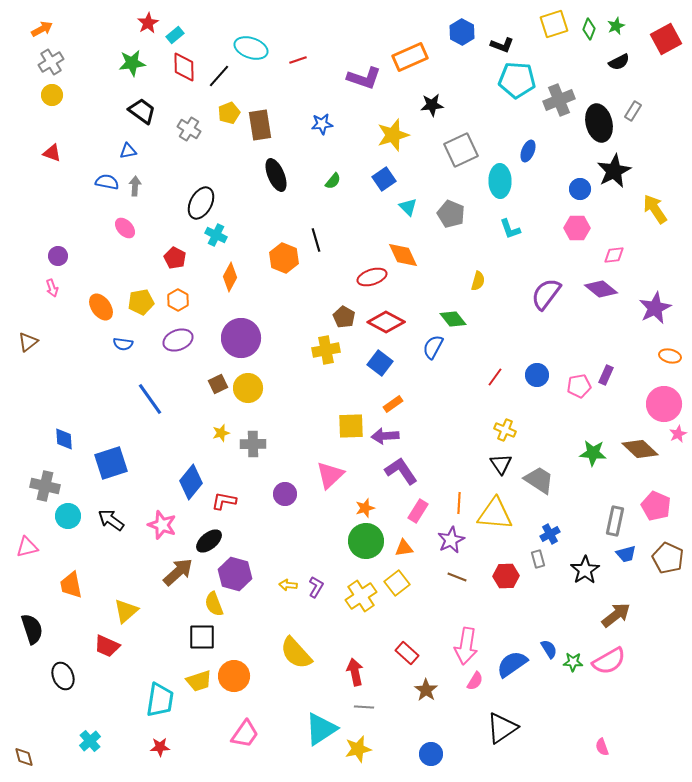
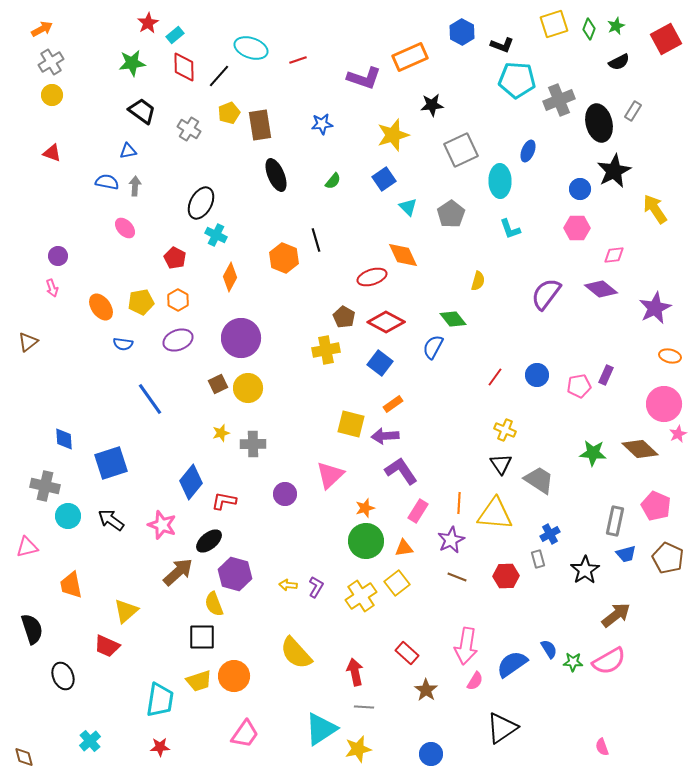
gray pentagon at (451, 214): rotated 16 degrees clockwise
yellow square at (351, 426): moved 2 px up; rotated 16 degrees clockwise
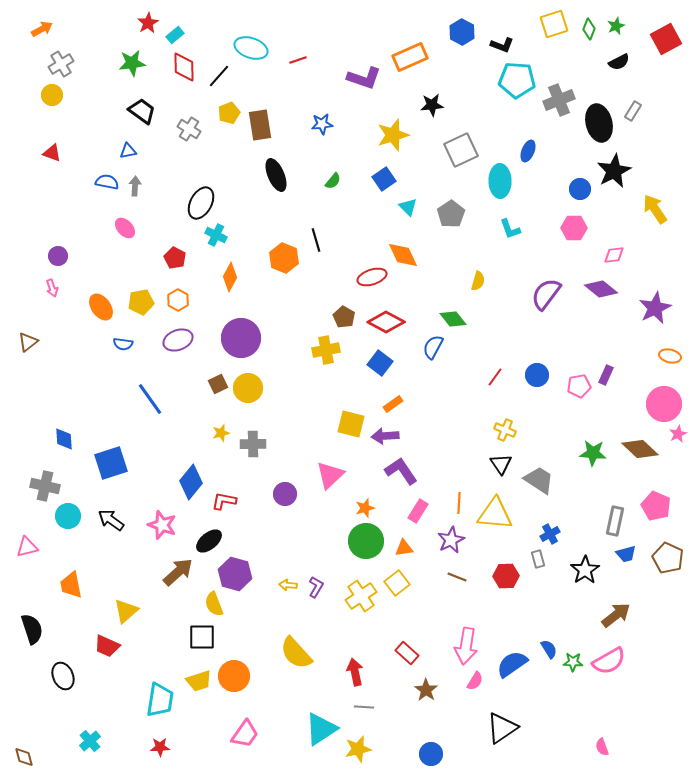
gray cross at (51, 62): moved 10 px right, 2 px down
pink hexagon at (577, 228): moved 3 px left
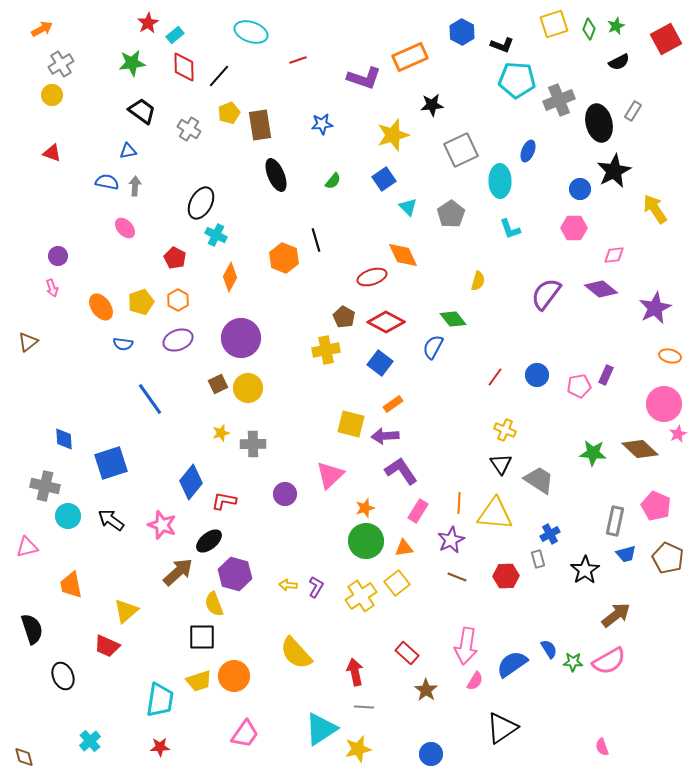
cyan ellipse at (251, 48): moved 16 px up
yellow pentagon at (141, 302): rotated 10 degrees counterclockwise
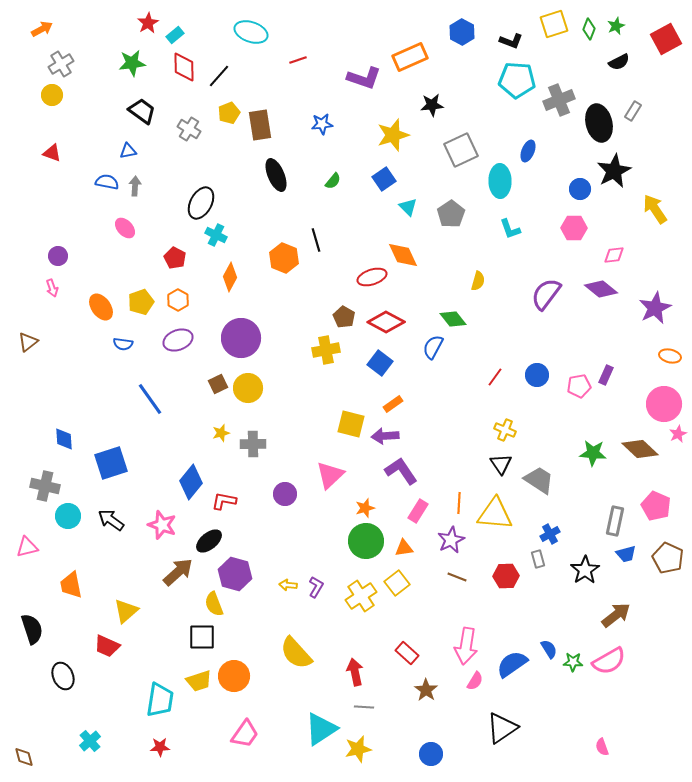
black L-shape at (502, 45): moved 9 px right, 4 px up
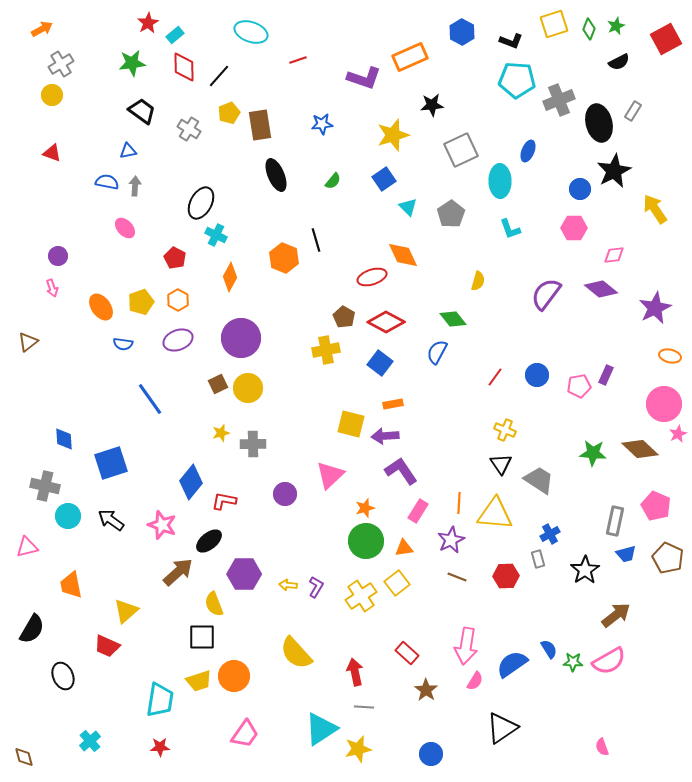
blue semicircle at (433, 347): moved 4 px right, 5 px down
orange rectangle at (393, 404): rotated 24 degrees clockwise
purple hexagon at (235, 574): moved 9 px right; rotated 16 degrees counterclockwise
black semicircle at (32, 629): rotated 48 degrees clockwise
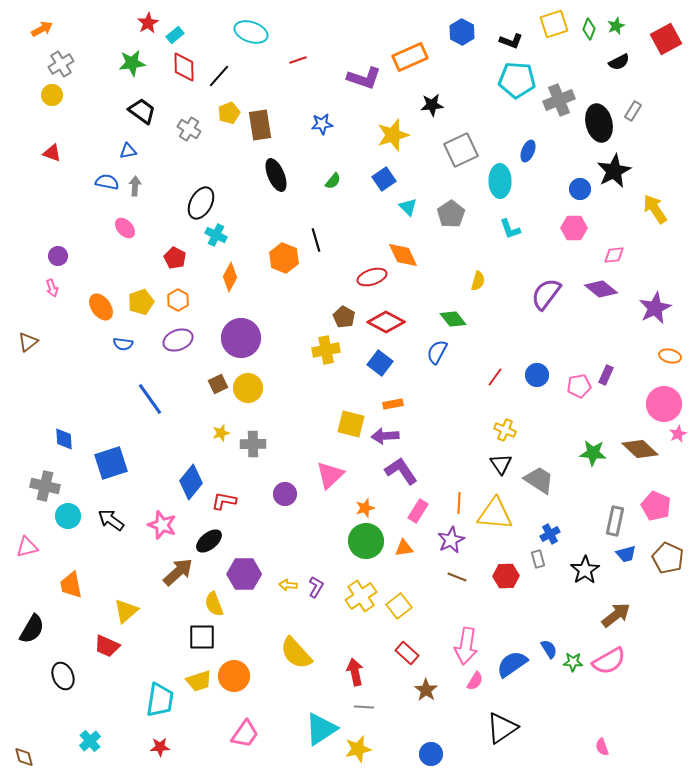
yellow square at (397, 583): moved 2 px right, 23 px down
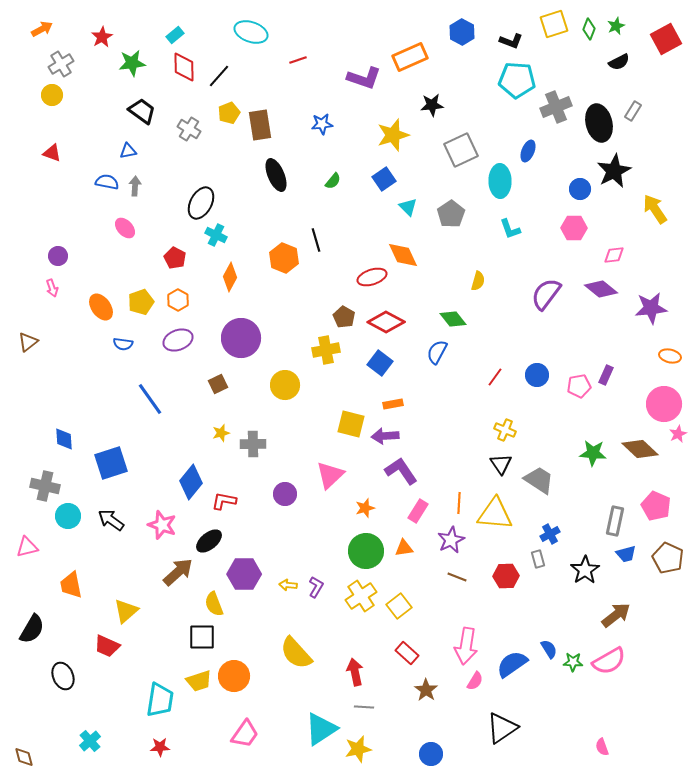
red star at (148, 23): moved 46 px left, 14 px down
gray cross at (559, 100): moved 3 px left, 7 px down
purple star at (655, 308): moved 4 px left; rotated 20 degrees clockwise
yellow circle at (248, 388): moved 37 px right, 3 px up
green circle at (366, 541): moved 10 px down
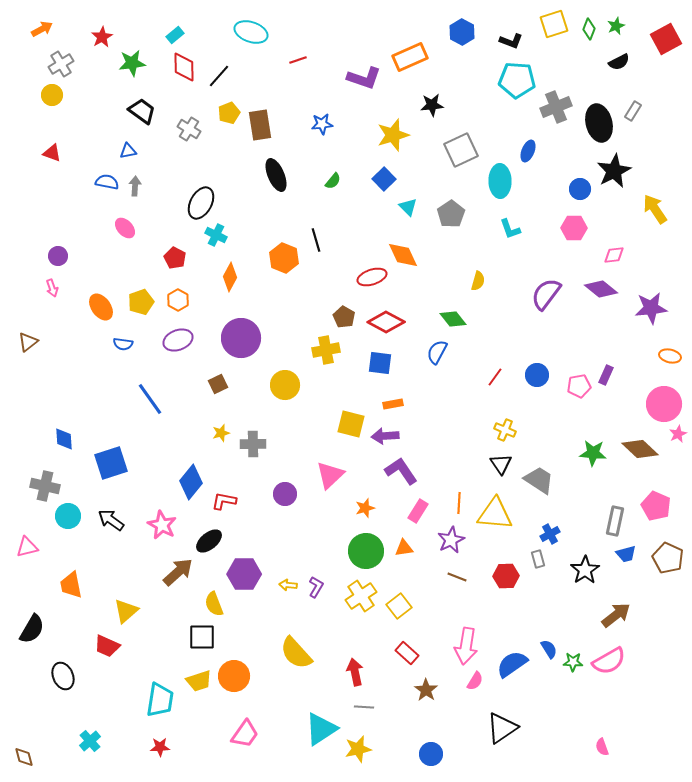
blue square at (384, 179): rotated 10 degrees counterclockwise
blue square at (380, 363): rotated 30 degrees counterclockwise
pink star at (162, 525): rotated 8 degrees clockwise
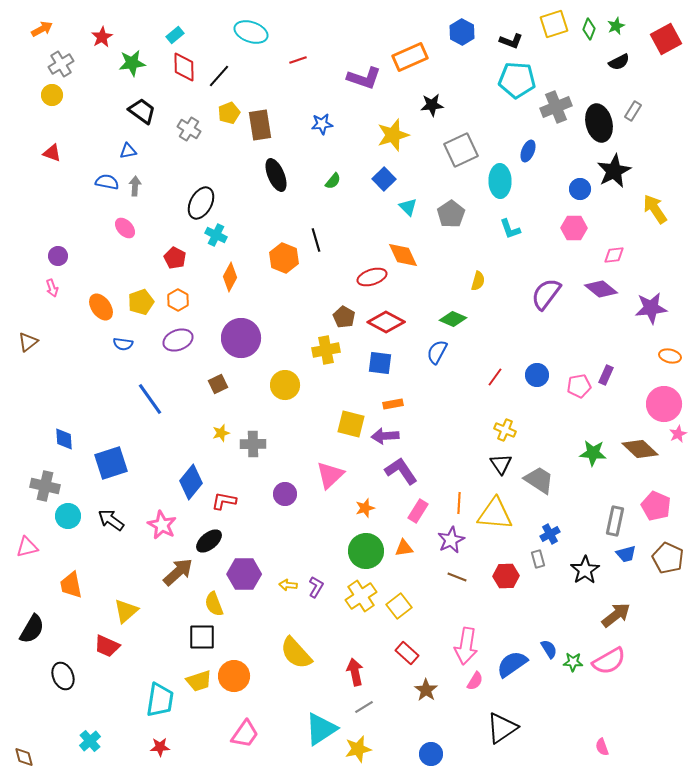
green diamond at (453, 319): rotated 28 degrees counterclockwise
gray line at (364, 707): rotated 36 degrees counterclockwise
